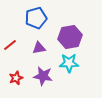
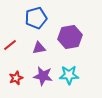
cyan star: moved 12 px down
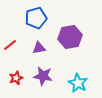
cyan star: moved 9 px right, 8 px down; rotated 30 degrees clockwise
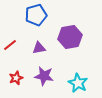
blue pentagon: moved 3 px up
purple star: moved 1 px right
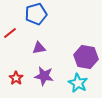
blue pentagon: moved 1 px up
purple hexagon: moved 16 px right, 20 px down; rotated 20 degrees clockwise
red line: moved 12 px up
red star: rotated 16 degrees counterclockwise
